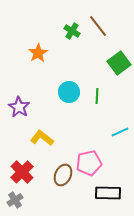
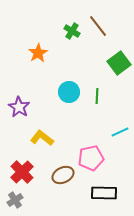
pink pentagon: moved 2 px right, 5 px up
brown ellipse: rotated 40 degrees clockwise
black rectangle: moved 4 px left
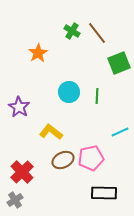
brown line: moved 1 px left, 7 px down
green square: rotated 15 degrees clockwise
yellow L-shape: moved 9 px right, 6 px up
brown ellipse: moved 15 px up
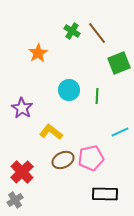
cyan circle: moved 2 px up
purple star: moved 3 px right, 1 px down
black rectangle: moved 1 px right, 1 px down
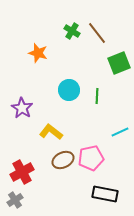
orange star: rotated 24 degrees counterclockwise
red cross: rotated 15 degrees clockwise
black rectangle: rotated 10 degrees clockwise
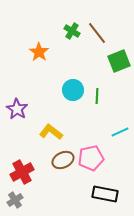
orange star: moved 1 px right, 1 px up; rotated 18 degrees clockwise
green square: moved 2 px up
cyan circle: moved 4 px right
purple star: moved 5 px left, 1 px down
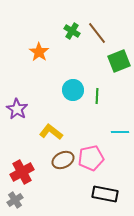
cyan line: rotated 24 degrees clockwise
